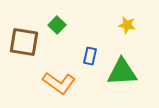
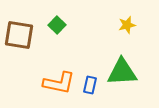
yellow star: rotated 24 degrees counterclockwise
brown square: moved 5 px left, 7 px up
blue rectangle: moved 29 px down
orange L-shape: rotated 24 degrees counterclockwise
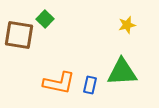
green square: moved 12 px left, 6 px up
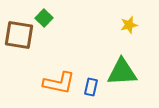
green square: moved 1 px left, 1 px up
yellow star: moved 2 px right
blue rectangle: moved 1 px right, 2 px down
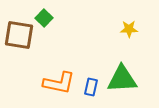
yellow star: moved 4 px down; rotated 12 degrees clockwise
green triangle: moved 7 px down
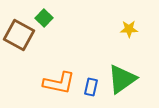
brown square: rotated 20 degrees clockwise
green triangle: rotated 32 degrees counterclockwise
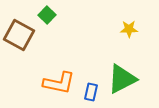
green square: moved 3 px right, 3 px up
green triangle: rotated 8 degrees clockwise
blue rectangle: moved 5 px down
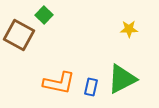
green square: moved 3 px left
blue rectangle: moved 5 px up
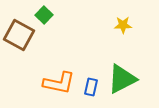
yellow star: moved 6 px left, 4 px up
